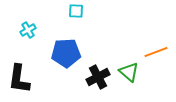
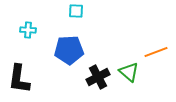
cyan cross: rotated 35 degrees clockwise
blue pentagon: moved 3 px right, 3 px up
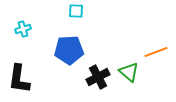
cyan cross: moved 5 px left, 1 px up; rotated 21 degrees counterclockwise
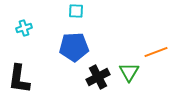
cyan cross: moved 1 px right, 1 px up
blue pentagon: moved 5 px right, 3 px up
green triangle: rotated 20 degrees clockwise
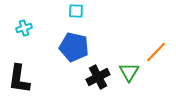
blue pentagon: rotated 16 degrees clockwise
orange line: rotated 25 degrees counterclockwise
